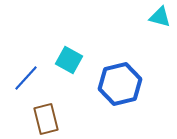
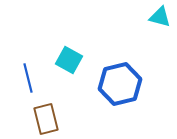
blue line: moved 2 px right; rotated 56 degrees counterclockwise
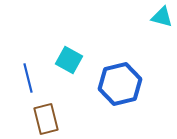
cyan triangle: moved 2 px right
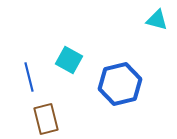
cyan triangle: moved 5 px left, 3 px down
blue line: moved 1 px right, 1 px up
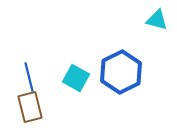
cyan square: moved 7 px right, 18 px down
blue hexagon: moved 1 px right, 12 px up; rotated 12 degrees counterclockwise
brown rectangle: moved 16 px left, 12 px up
